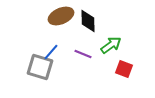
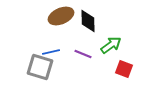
blue line: rotated 36 degrees clockwise
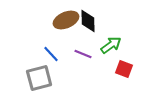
brown ellipse: moved 5 px right, 4 px down
blue line: moved 2 px down; rotated 60 degrees clockwise
gray square: moved 1 px left, 11 px down; rotated 32 degrees counterclockwise
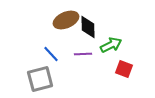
black diamond: moved 6 px down
green arrow: rotated 10 degrees clockwise
purple line: rotated 24 degrees counterclockwise
gray square: moved 1 px right, 1 px down
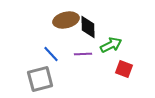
brown ellipse: rotated 10 degrees clockwise
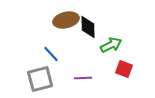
purple line: moved 24 px down
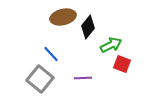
brown ellipse: moved 3 px left, 3 px up
black diamond: rotated 40 degrees clockwise
red square: moved 2 px left, 5 px up
gray square: rotated 36 degrees counterclockwise
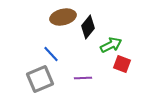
gray square: rotated 28 degrees clockwise
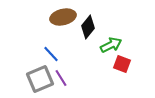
purple line: moved 22 px left; rotated 60 degrees clockwise
